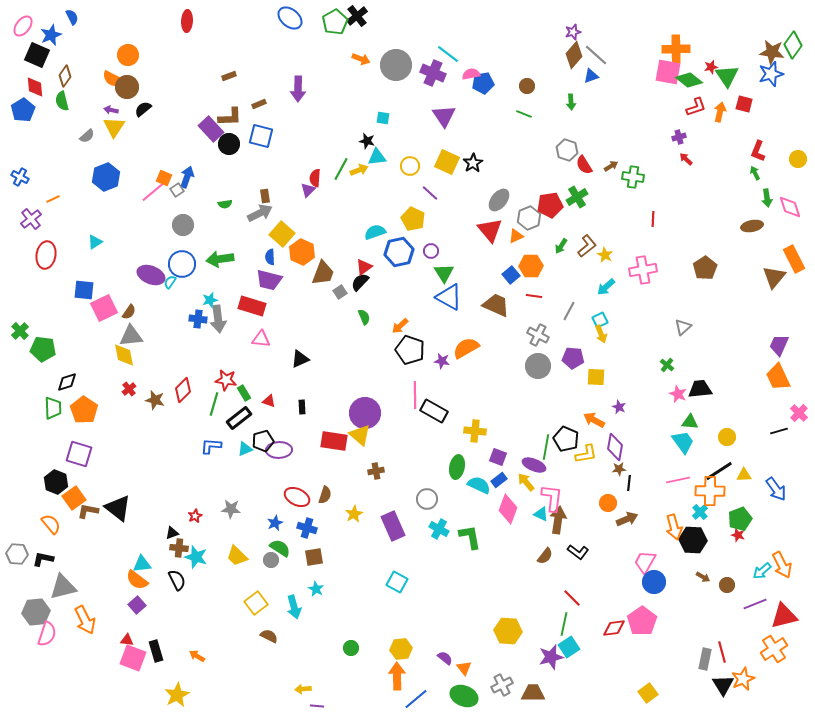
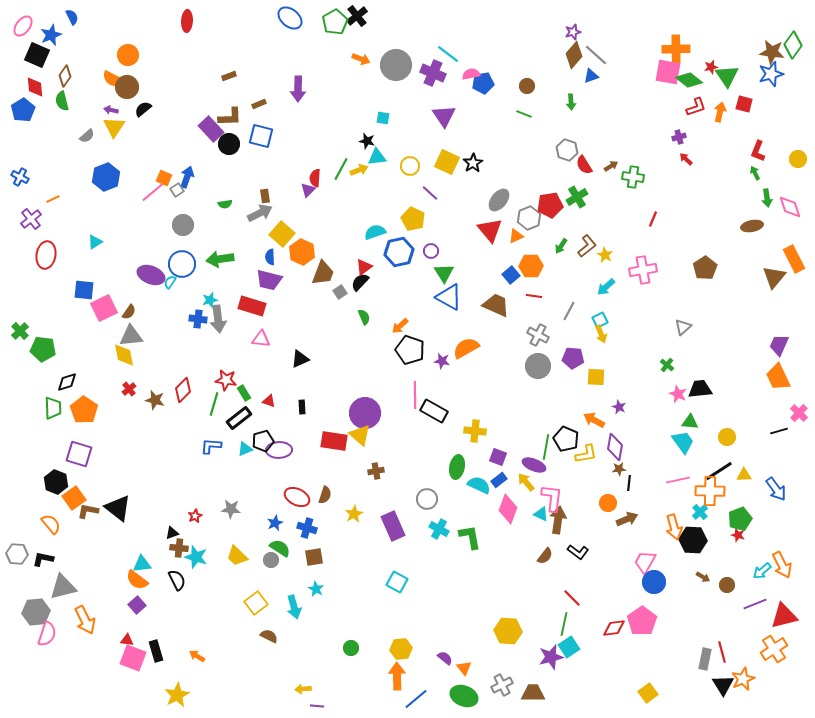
red line at (653, 219): rotated 21 degrees clockwise
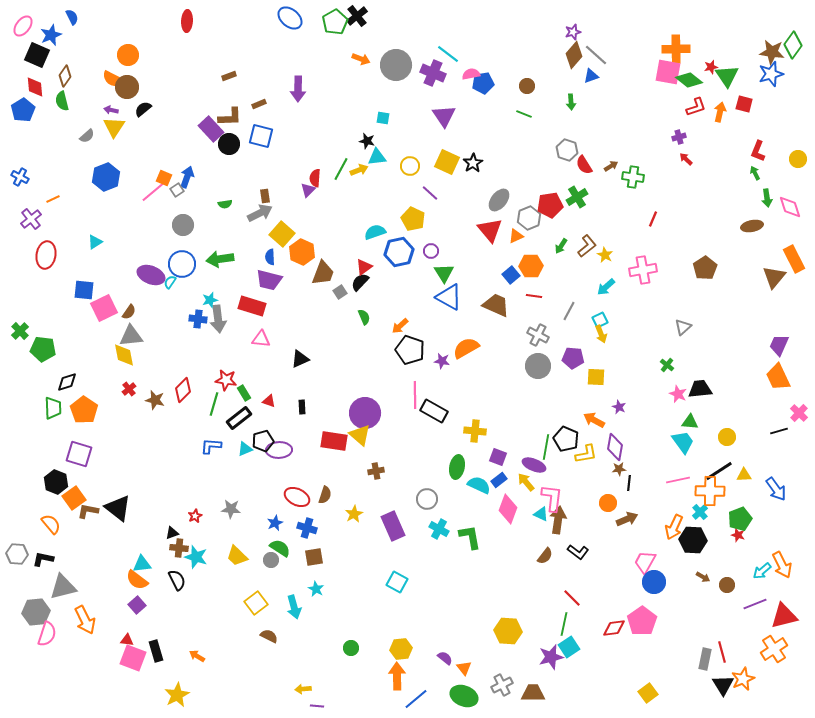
orange arrow at (674, 527): rotated 40 degrees clockwise
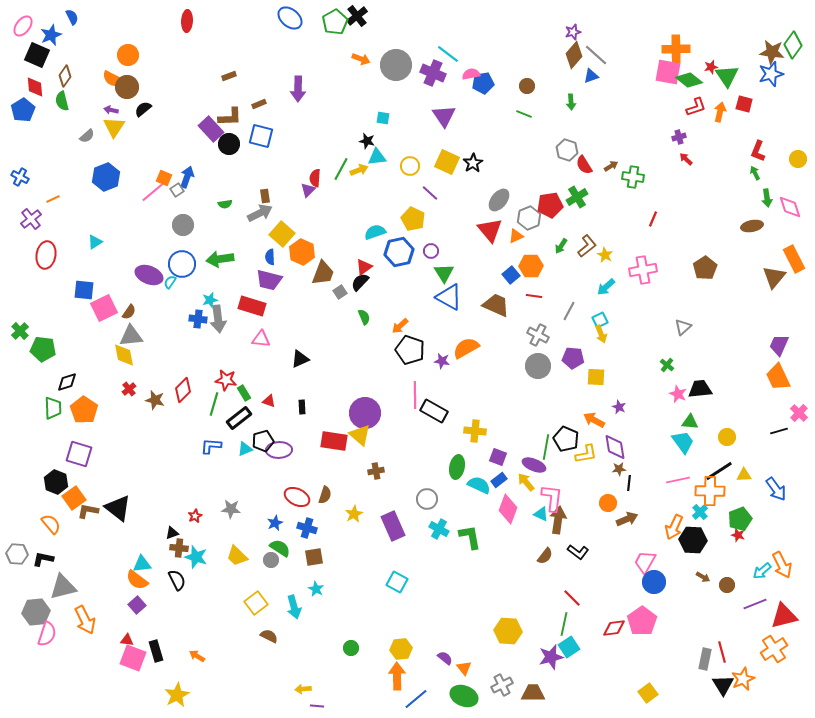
purple ellipse at (151, 275): moved 2 px left
purple diamond at (615, 447): rotated 20 degrees counterclockwise
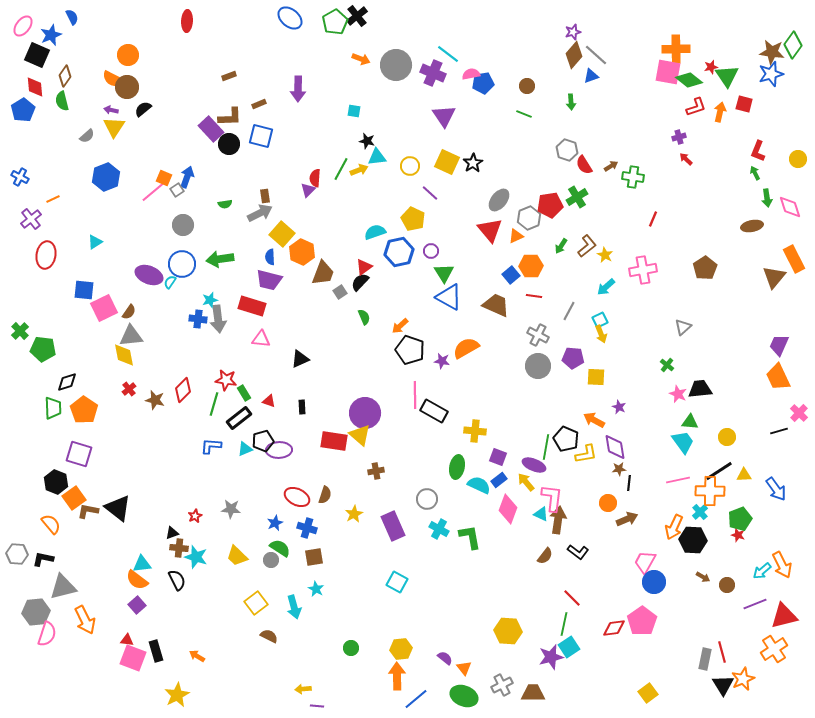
cyan square at (383, 118): moved 29 px left, 7 px up
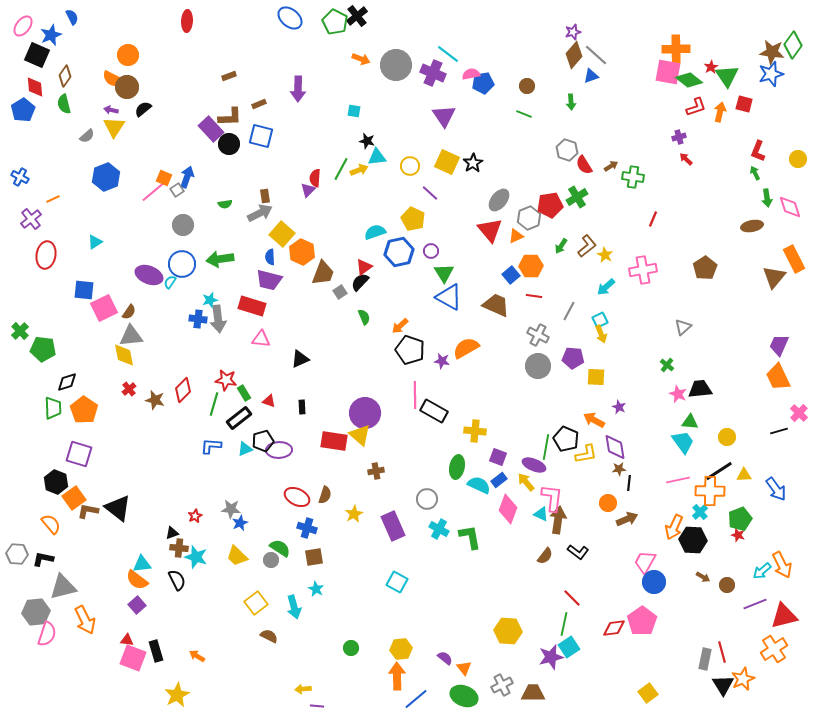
green pentagon at (335, 22): rotated 15 degrees counterclockwise
red star at (711, 67): rotated 16 degrees counterclockwise
green semicircle at (62, 101): moved 2 px right, 3 px down
blue star at (275, 523): moved 35 px left
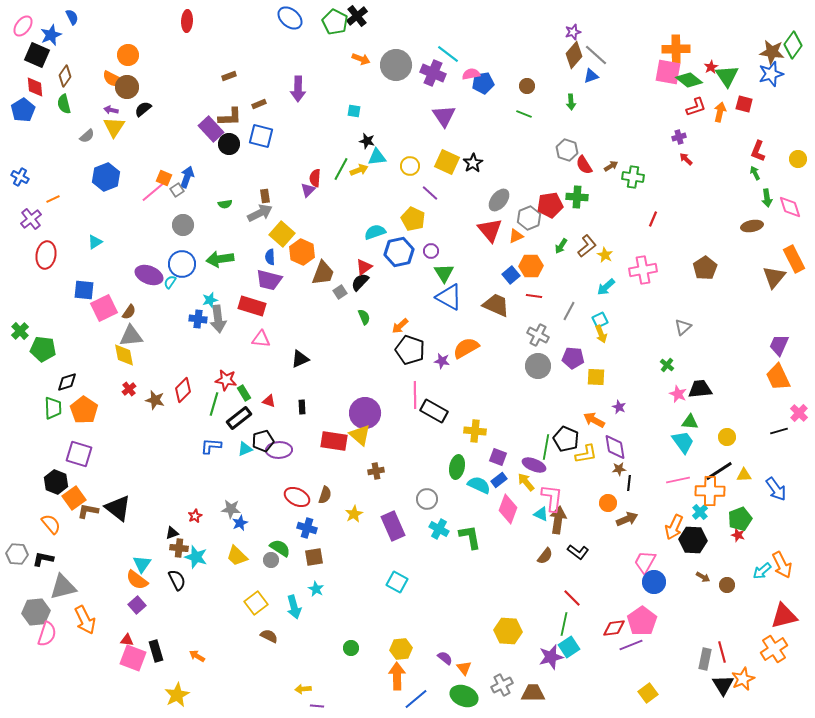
green cross at (577, 197): rotated 35 degrees clockwise
cyan triangle at (142, 564): rotated 48 degrees counterclockwise
purple line at (755, 604): moved 124 px left, 41 px down
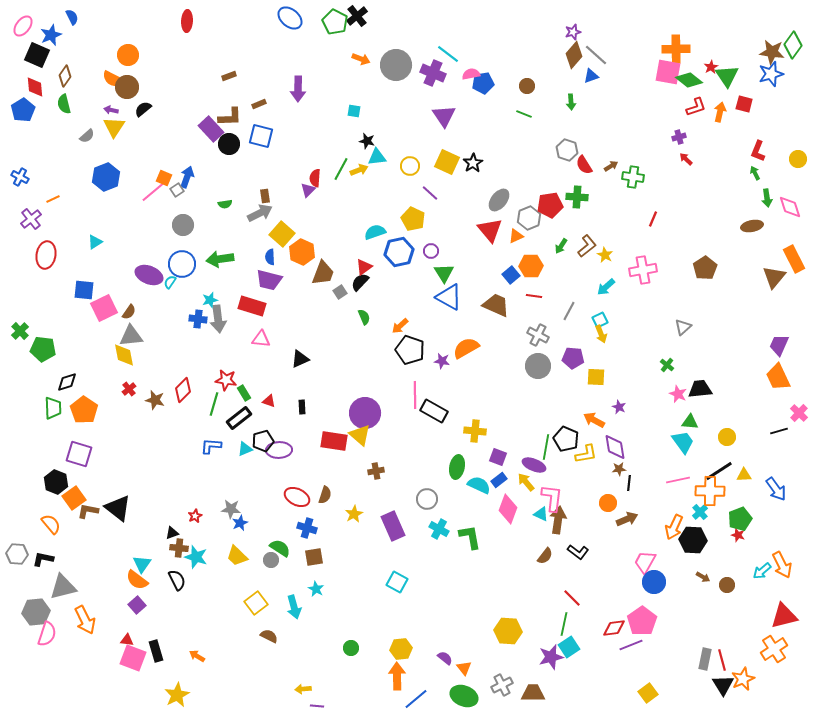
red line at (722, 652): moved 8 px down
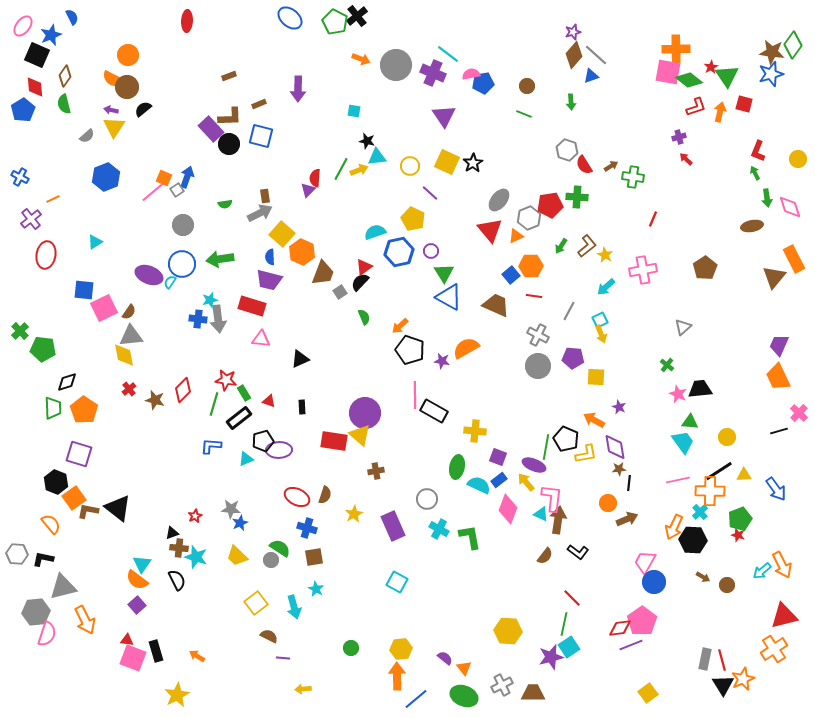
cyan triangle at (245, 449): moved 1 px right, 10 px down
red diamond at (614, 628): moved 6 px right
purple line at (317, 706): moved 34 px left, 48 px up
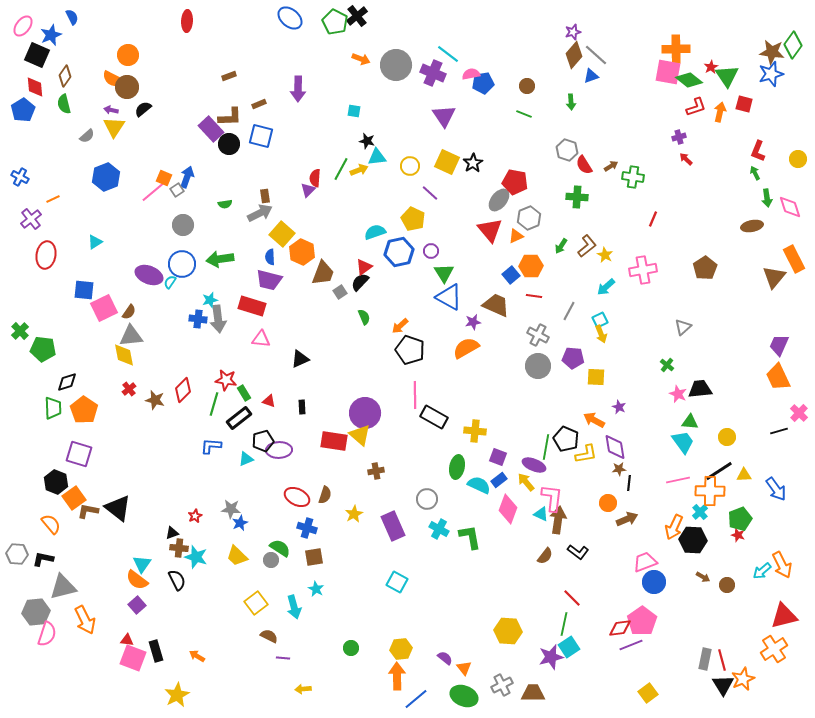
red pentagon at (550, 205): moved 35 px left, 23 px up; rotated 20 degrees clockwise
purple star at (442, 361): moved 31 px right, 39 px up; rotated 21 degrees counterclockwise
black rectangle at (434, 411): moved 6 px down
pink trapezoid at (645, 562): rotated 40 degrees clockwise
